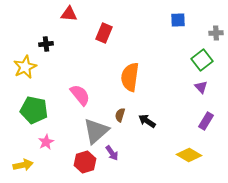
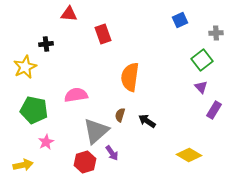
blue square: moved 2 px right; rotated 21 degrees counterclockwise
red rectangle: moved 1 px left, 1 px down; rotated 42 degrees counterclockwise
pink semicircle: moved 4 px left; rotated 60 degrees counterclockwise
purple rectangle: moved 8 px right, 11 px up
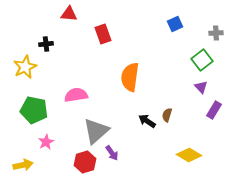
blue square: moved 5 px left, 4 px down
brown semicircle: moved 47 px right
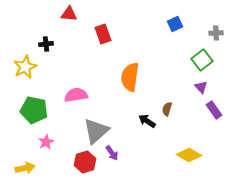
purple rectangle: rotated 66 degrees counterclockwise
brown semicircle: moved 6 px up
yellow arrow: moved 2 px right, 3 px down
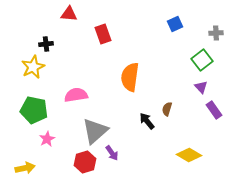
yellow star: moved 8 px right
black arrow: rotated 18 degrees clockwise
gray triangle: moved 1 px left
pink star: moved 1 px right, 3 px up
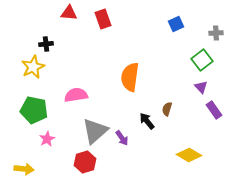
red triangle: moved 1 px up
blue square: moved 1 px right
red rectangle: moved 15 px up
purple arrow: moved 10 px right, 15 px up
yellow arrow: moved 1 px left, 1 px down; rotated 18 degrees clockwise
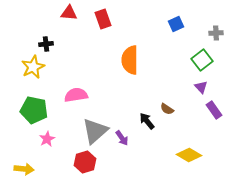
orange semicircle: moved 17 px up; rotated 8 degrees counterclockwise
brown semicircle: rotated 72 degrees counterclockwise
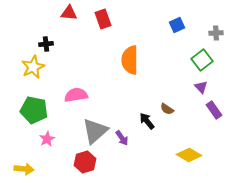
blue square: moved 1 px right, 1 px down
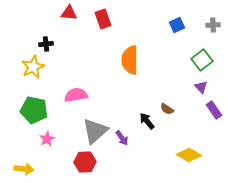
gray cross: moved 3 px left, 8 px up
red hexagon: rotated 15 degrees clockwise
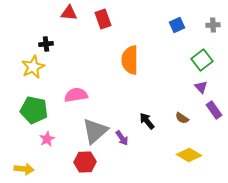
brown semicircle: moved 15 px right, 9 px down
